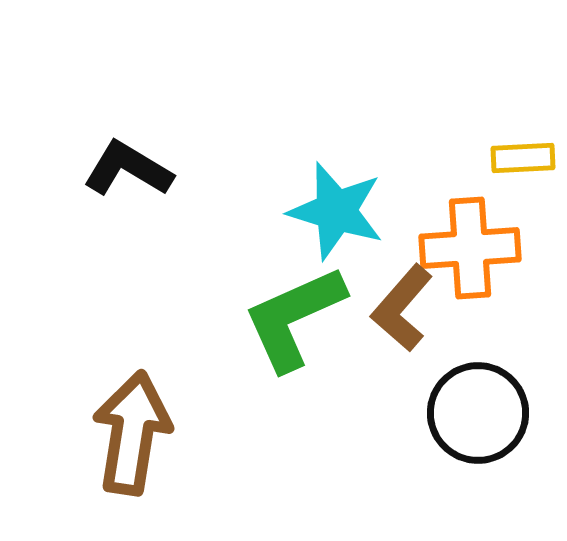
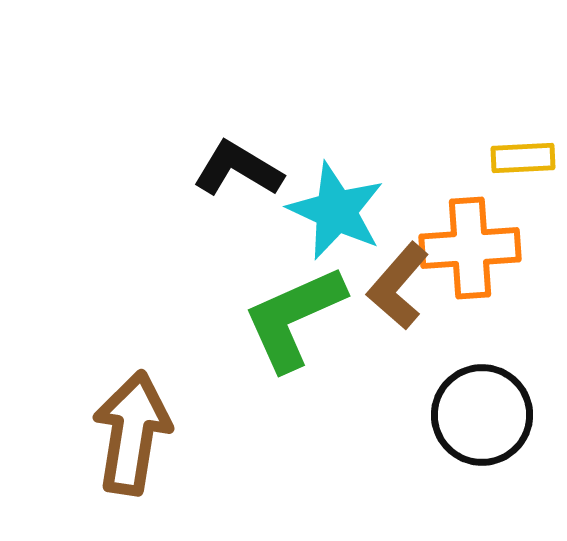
black L-shape: moved 110 px right
cyan star: rotated 8 degrees clockwise
brown L-shape: moved 4 px left, 22 px up
black circle: moved 4 px right, 2 px down
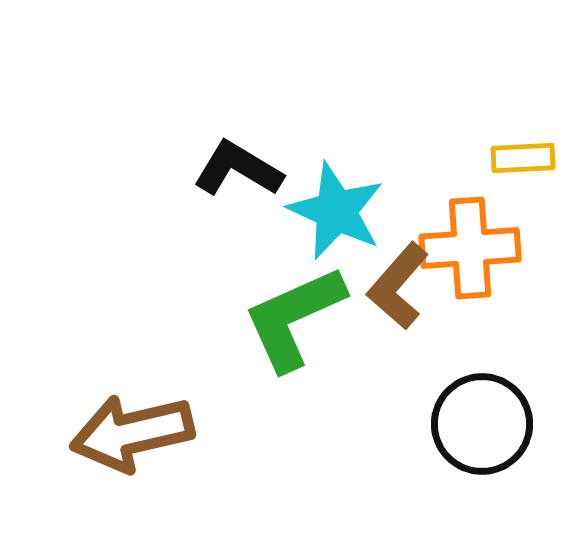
black circle: moved 9 px down
brown arrow: rotated 112 degrees counterclockwise
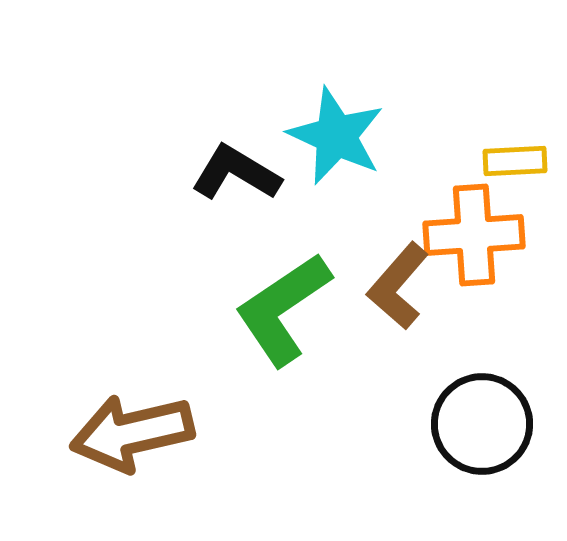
yellow rectangle: moved 8 px left, 3 px down
black L-shape: moved 2 px left, 4 px down
cyan star: moved 75 px up
orange cross: moved 4 px right, 13 px up
green L-shape: moved 11 px left, 9 px up; rotated 10 degrees counterclockwise
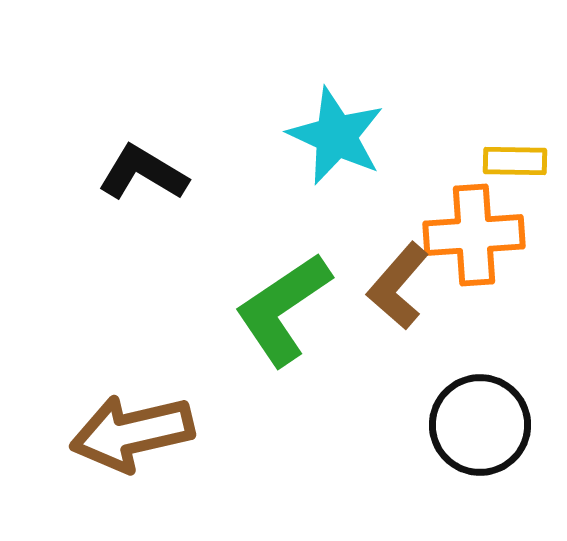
yellow rectangle: rotated 4 degrees clockwise
black L-shape: moved 93 px left
black circle: moved 2 px left, 1 px down
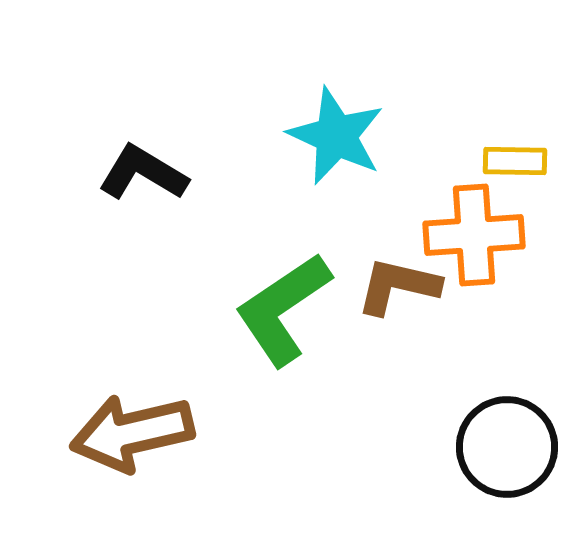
brown L-shape: rotated 62 degrees clockwise
black circle: moved 27 px right, 22 px down
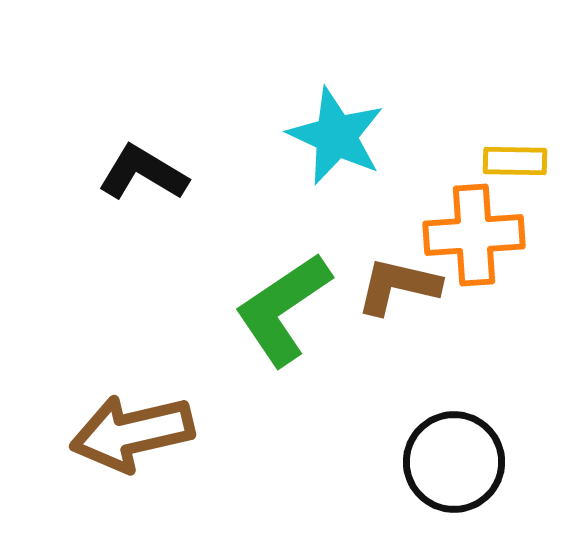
black circle: moved 53 px left, 15 px down
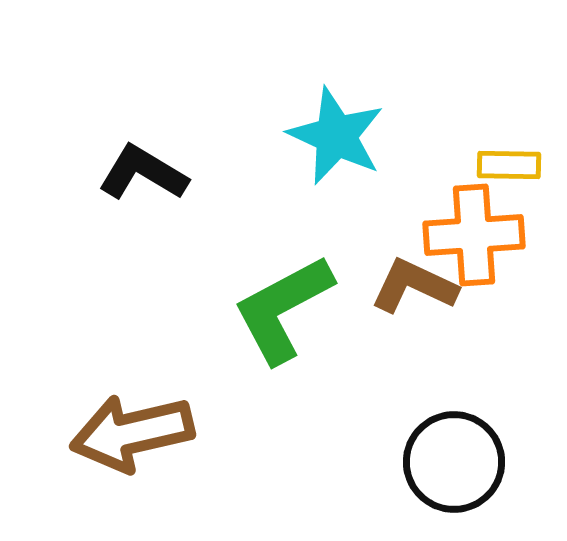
yellow rectangle: moved 6 px left, 4 px down
brown L-shape: moved 16 px right; rotated 12 degrees clockwise
green L-shape: rotated 6 degrees clockwise
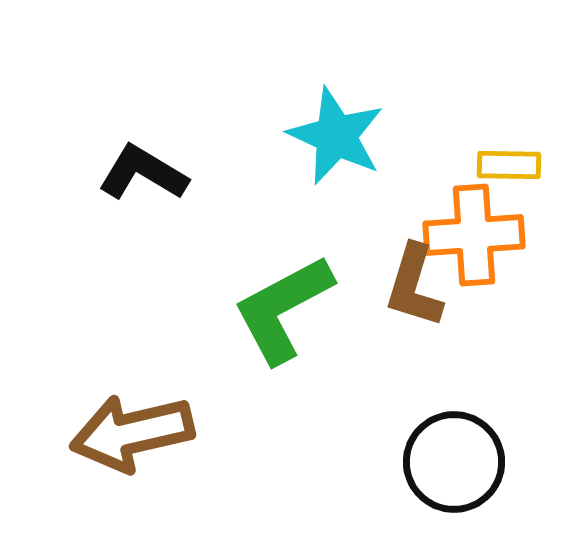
brown L-shape: rotated 98 degrees counterclockwise
